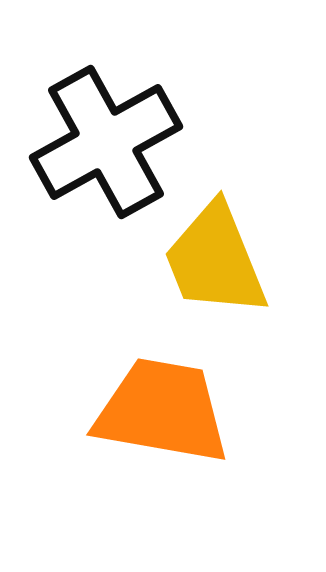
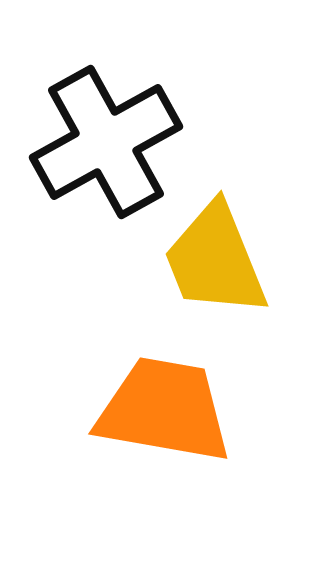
orange trapezoid: moved 2 px right, 1 px up
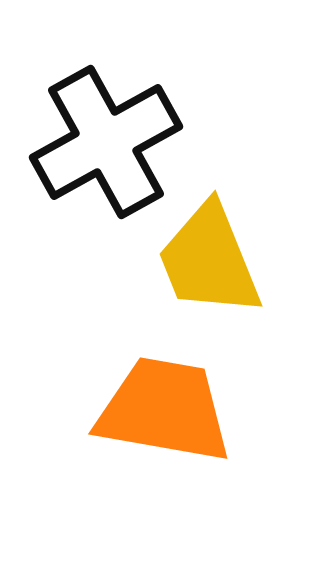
yellow trapezoid: moved 6 px left
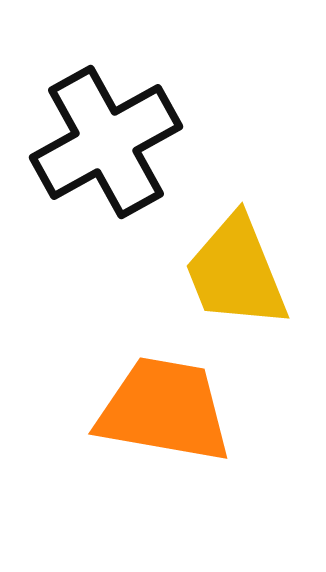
yellow trapezoid: moved 27 px right, 12 px down
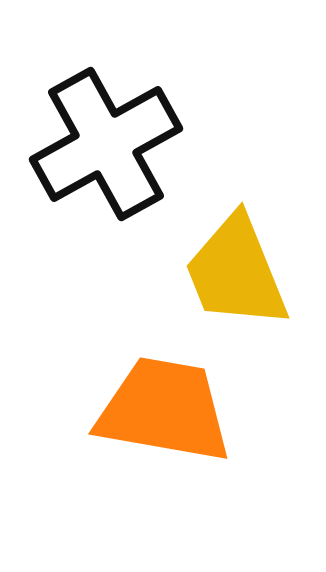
black cross: moved 2 px down
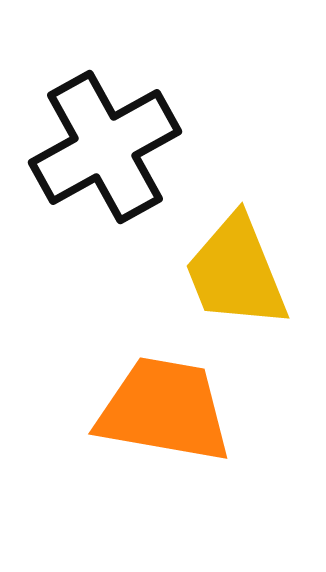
black cross: moved 1 px left, 3 px down
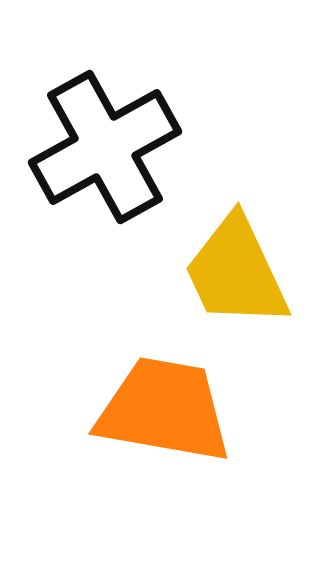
yellow trapezoid: rotated 3 degrees counterclockwise
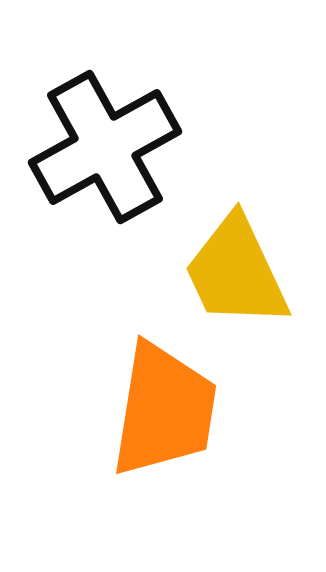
orange trapezoid: rotated 89 degrees clockwise
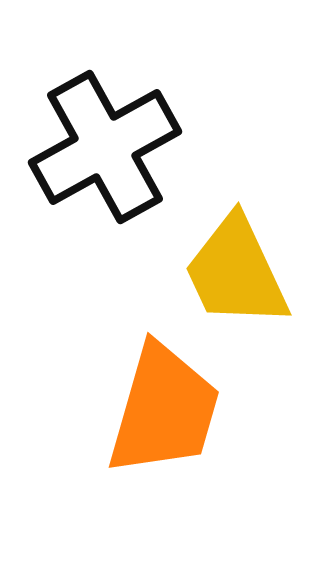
orange trapezoid: rotated 7 degrees clockwise
